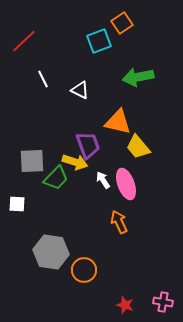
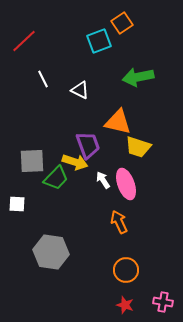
yellow trapezoid: rotated 32 degrees counterclockwise
orange circle: moved 42 px right
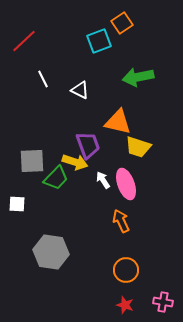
orange arrow: moved 2 px right, 1 px up
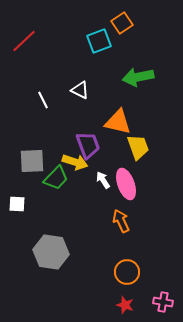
white line: moved 21 px down
yellow trapezoid: rotated 128 degrees counterclockwise
orange circle: moved 1 px right, 2 px down
